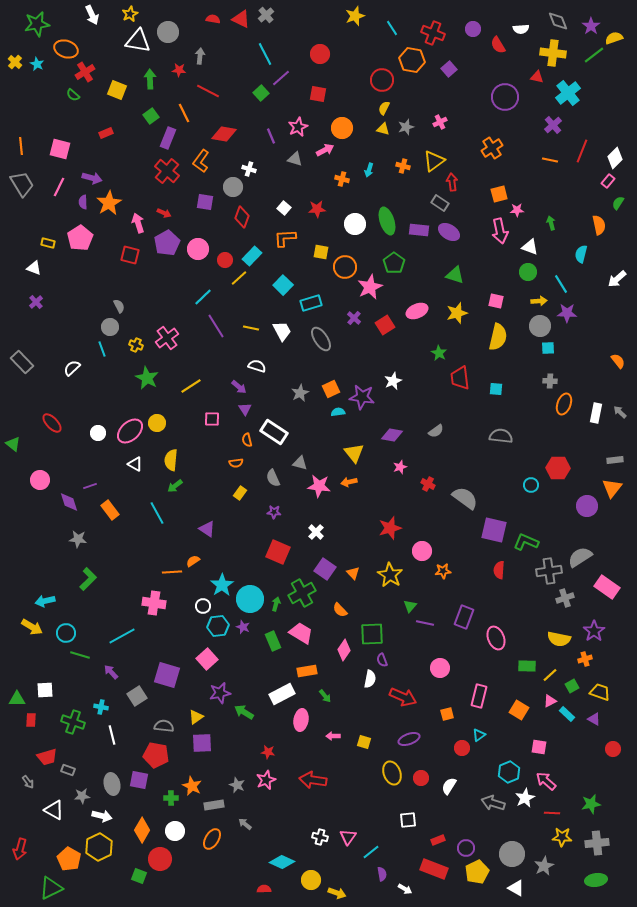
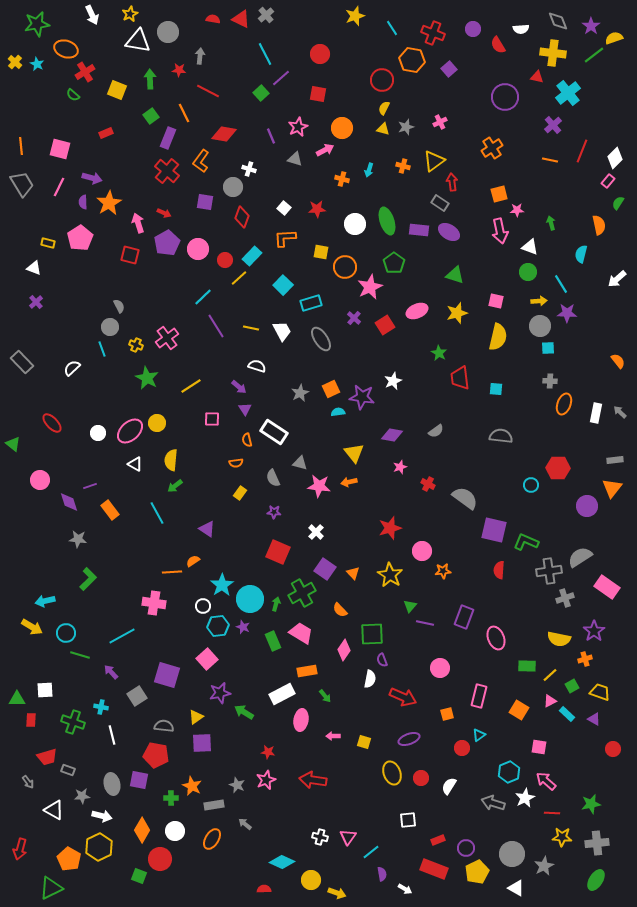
green ellipse at (596, 880): rotated 50 degrees counterclockwise
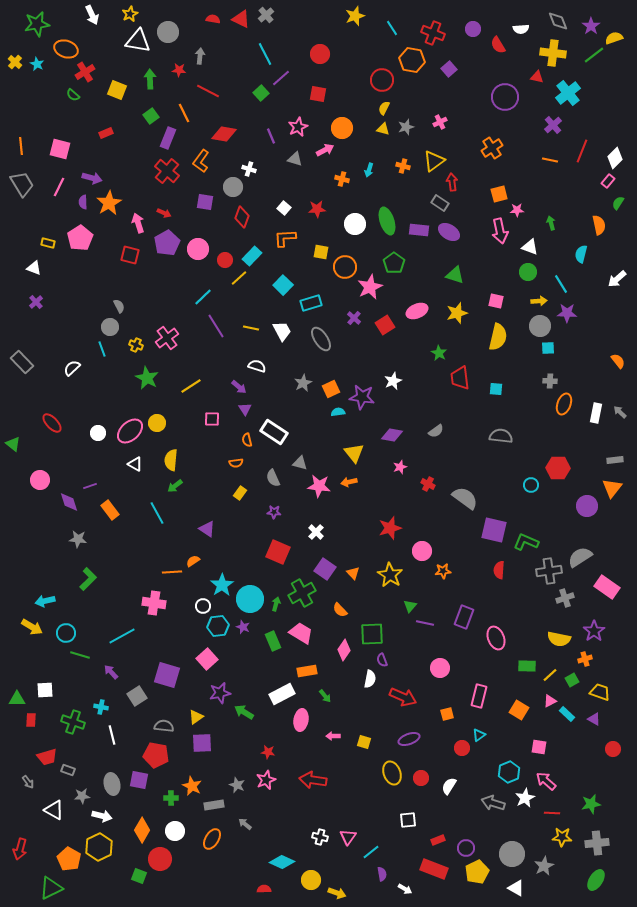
gray star at (300, 393): moved 3 px right, 10 px up
green square at (572, 686): moved 6 px up
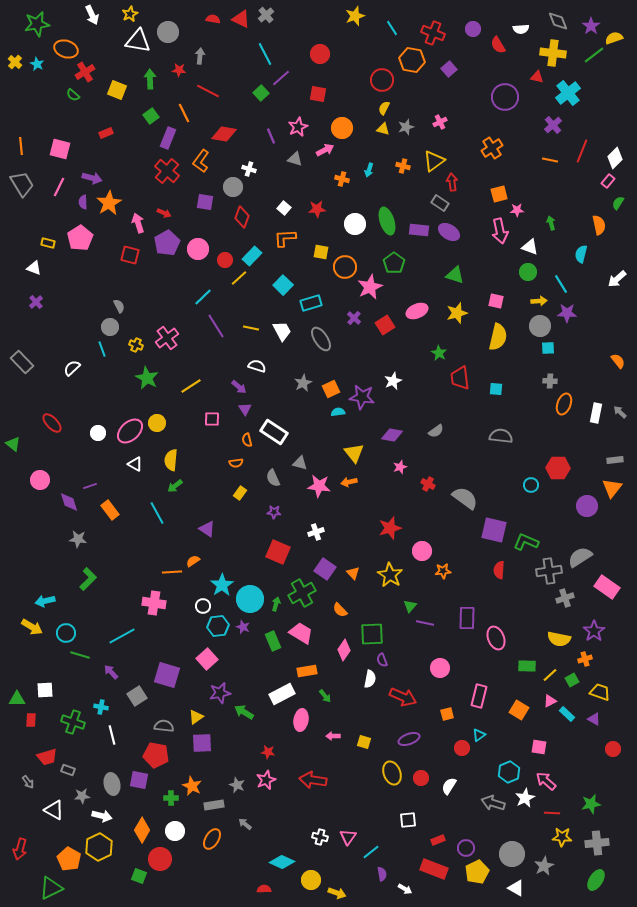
white cross at (316, 532): rotated 28 degrees clockwise
purple rectangle at (464, 617): moved 3 px right, 1 px down; rotated 20 degrees counterclockwise
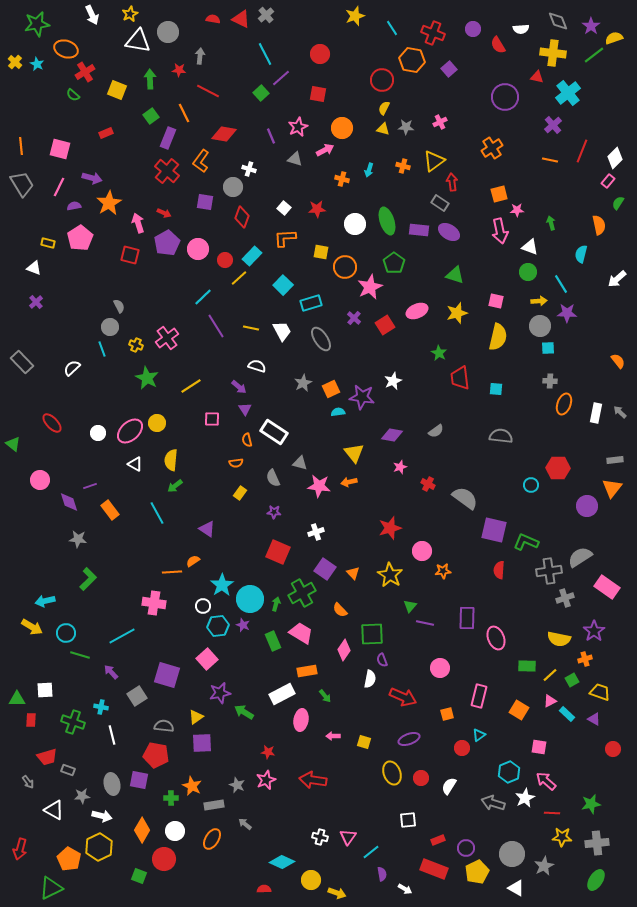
gray star at (406, 127): rotated 21 degrees clockwise
purple semicircle at (83, 202): moved 9 px left, 4 px down; rotated 80 degrees clockwise
purple star at (243, 627): moved 2 px up
red circle at (160, 859): moved 4 px right
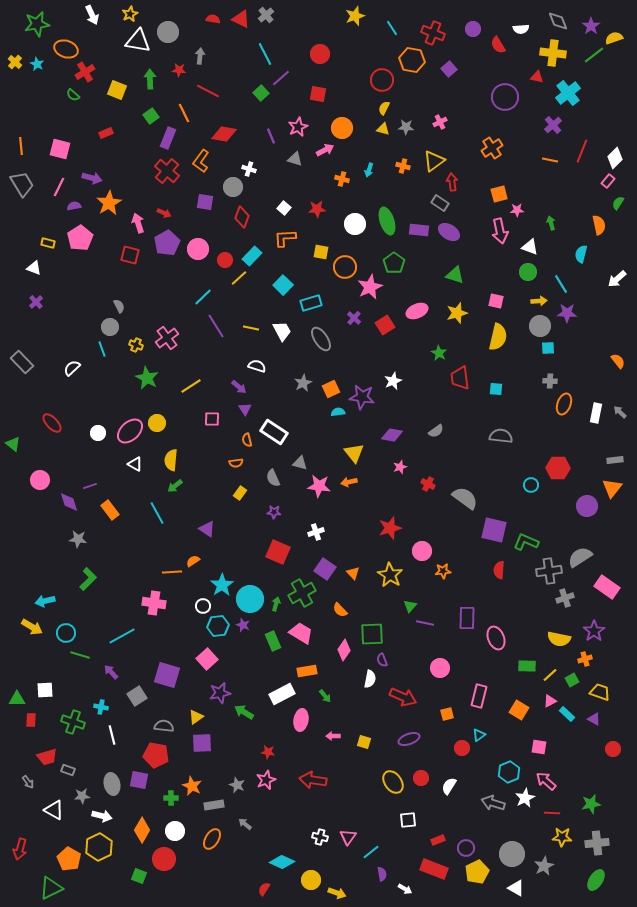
yellow ellipse at (392, 773): moved 1 px right, 9 px down; rotated 15 degrees counterclockwise
red semicircle at (264, 889): rotated 56 degrees counterclockwise
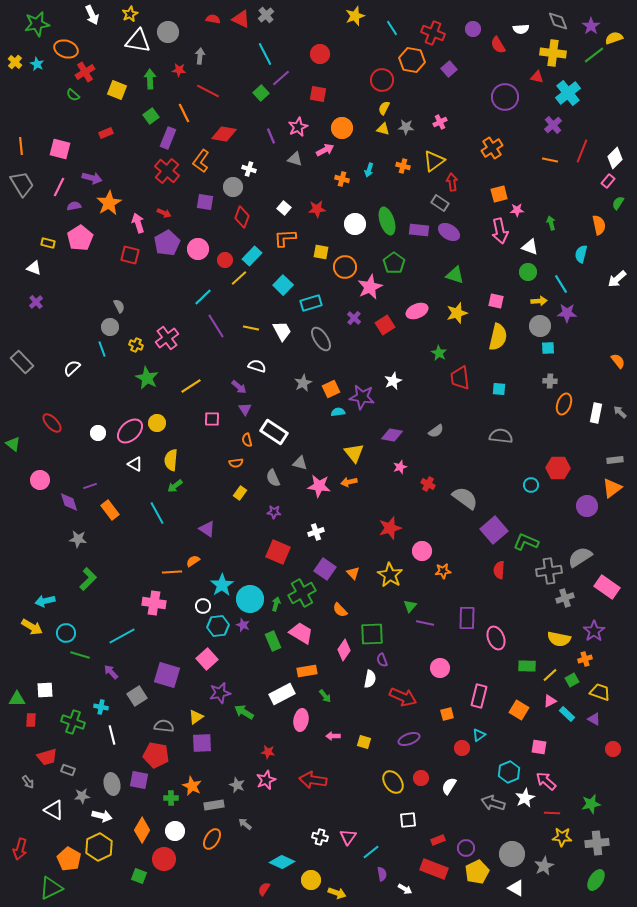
cyan square at (496, 389): moved 3 px right
orange triangle at (612, 488): rotated 15 degrees clockwise
purple square at (494, 530): rotated 36 degrees clockwise
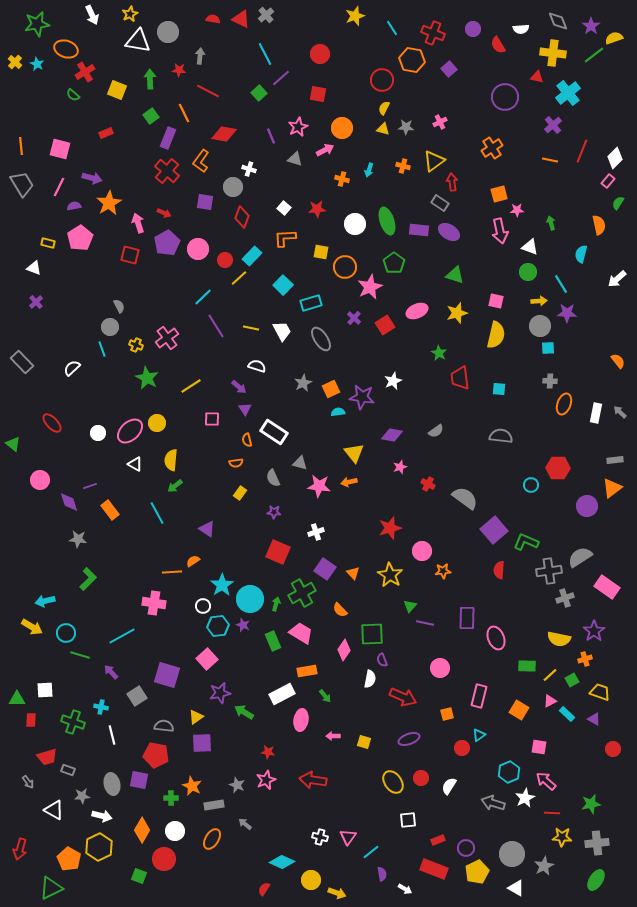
green square at (261, 93): moved 2 px left
yellow semicircle at (498, 337): moved 2 px left, 2 px up
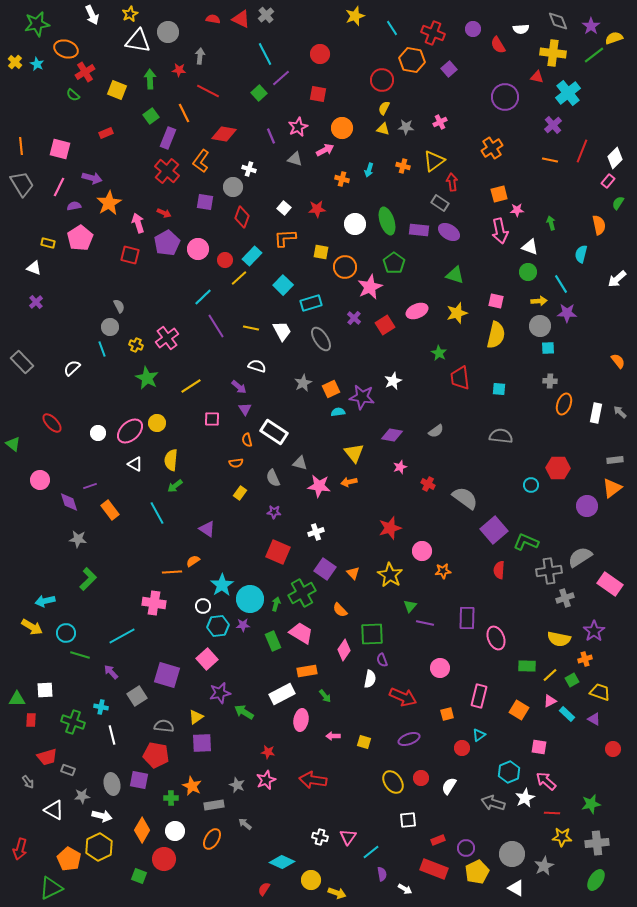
pink rectangle at (607, 587): moved 3 px right, 3 px up
purple star at (243, 625): rotated 24 degrees counterclockwise
